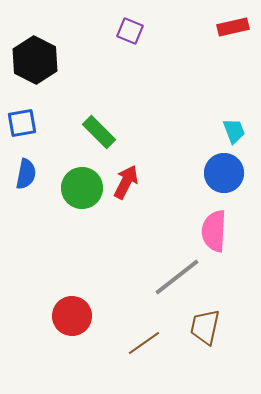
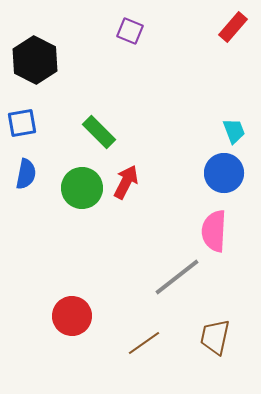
red rectangle: rotated 36 degrees counterclockwise
brown trapezoid: moved 10 px right, 10 px down
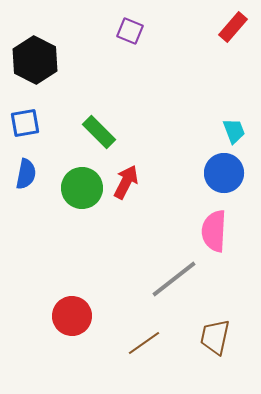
blue square: moved 3 px right
gray line: moved 3 px left, 2 px down
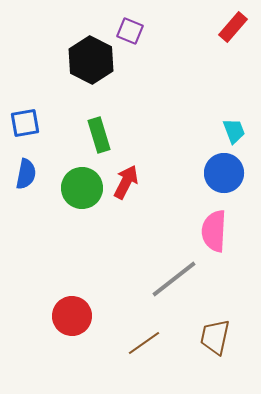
black hexagon: moved 56 px right
green rectangle: moved 3 px down; rotated 28 degrees clockwise
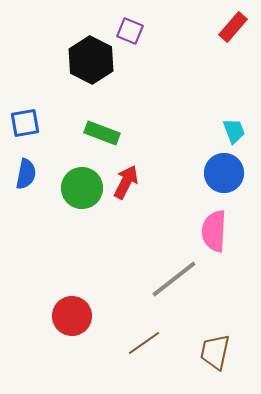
green rectangle: moved 3 px right, 2 px up; rotated 52 degrees counterclockwise
brown trapezoid: moved 15 px down
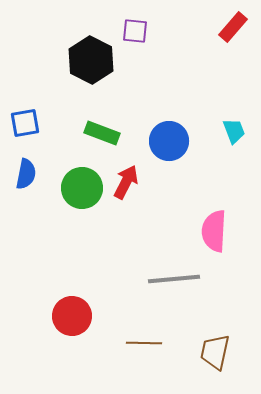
purple square: moved 5 px right; rotated 16 degrees counterclockwise
blue circle: moved 55 px left, 32 px up
gray line: rotated 33 degrees clockwise
brown line: rotated 36 degrees clockwise
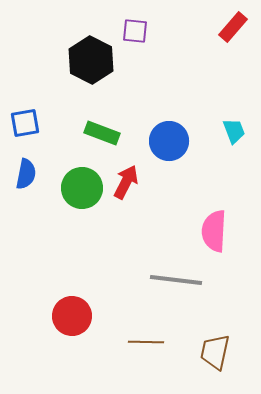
gray line: moved 2 px right, 1 px down; rotated 12 degrees clockwise
brown line: moved 2 px right, 1 px up
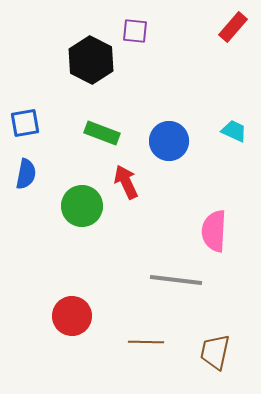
cyan trapezoid: rotated 44 degrees counterclockwise
red arrow: rotated 52 degrees counterclockwise
green circle: moved 18 px down
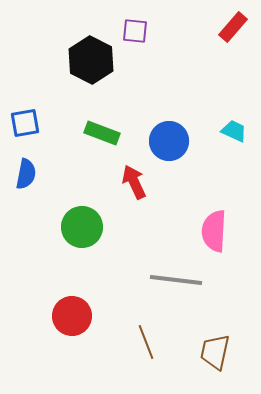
red arrow: moved 8 px right
green circle: moved 21 px down
brown line: rotated 68 degrees clockwise
